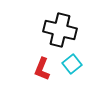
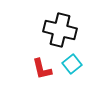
red L-shape: rotated 35 degrees counterclockwise
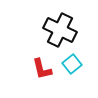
black cross: rotated 12 degrees clockwise
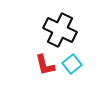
red L-shape: moved 3 px right, 4 px up
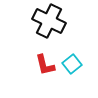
black cross: moved 11 px left, 9 px up
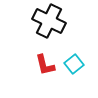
cyan square: moved 2 px right
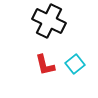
cyan square: moved 1 px right
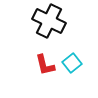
cyan square: moved 3 px left, 1 px up
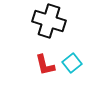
black cross: rotated 8 degrees counterclockwise
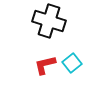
red L-shape: rotated 90 degrees clockwise
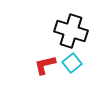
black cross: moved 22 px right, 10 px down
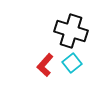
red L-shape: rotated 35 degrees counterclockwise
